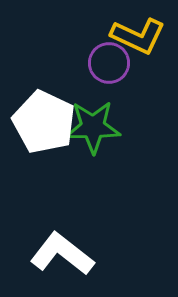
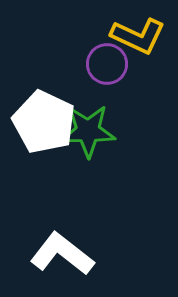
purple circle: moved 2 px left, 1 px down
green star: moved 5 px left, 4 px down
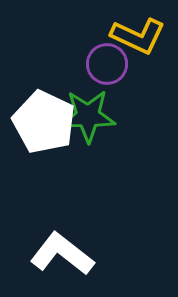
green star: moved 15 px up
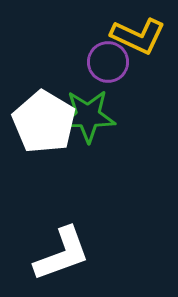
purple circle: moved 1 px right, 2 px up
white pentagon: rotated 6 degrees clockwise
white L-shape: rotated 122 degrees clockwise
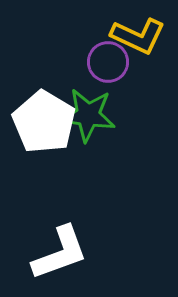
green star: moved 1 px up; rotated 8 degrees clockwise
white L-shape: moved 2 px left, 1 px up
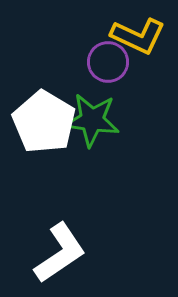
green star: moved 4 px right, 5 px down
white L-shape: rotated 14 degrees counterclockwise
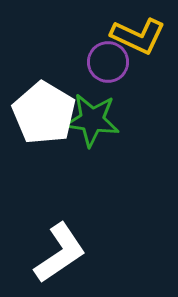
white pentagon: moved 9 px up
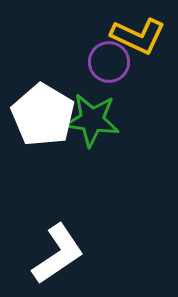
purple circle: moved 1 px right
white pentagon: moved 1 px left, 2 px down
white L-shape: moved 2 px left, 1 px down
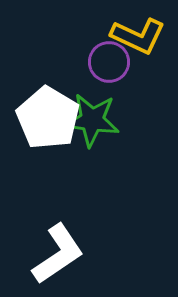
white pentagon: moved 5 px right, 3 px down
